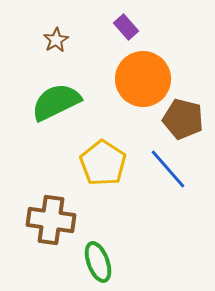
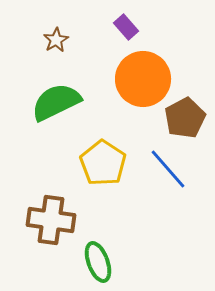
brown pentagon: moved 2 px right, 1 px up; rotated 30 degrees clockwise
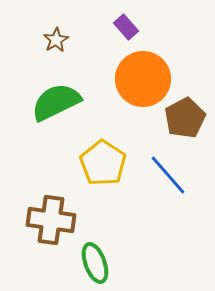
blue line: moved 6 px down
green ellipse: moved 3 px left, 1 px down
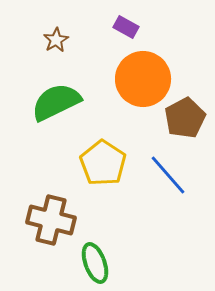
purple rectangle: rotated 20 degrees counterclockwise
brown cross: rotated 6 degrees clockwise
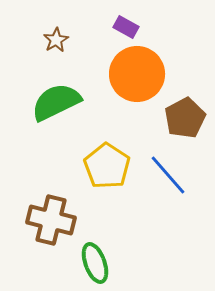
orange circle: moved 6 px left, 5 px up
yellow pentagon: moved 4 px right, 3 px down
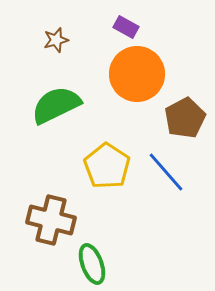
brown star: rotated 15 degrees clockwise
green semicircle: moved 3 px down
blue line: moved 2 px left, 3 px up
green ellipse: moved 3 px left, 1 px down
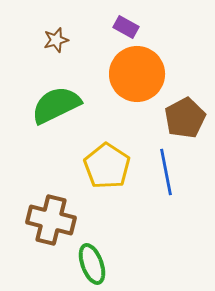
blue line: rotated 30 degrees clockwise
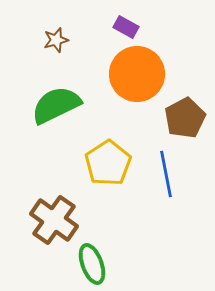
yellow pentagon: moved 1 px right, 3 px up; rotated 6 degrees clockwise
blue line: moved 2 px down
brown cross: moved 3 px right; rotated 21 degrees clockwise
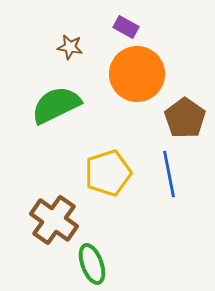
brown star: moved 14 px right, 7 px down; rotated 25 degrees clockwise
brown pentagon: rotated 9 degrees counterclockwise
yellow pentagon: moved 10 px down; rotated 15 degrees clockwise
blue line: moved 3 px right
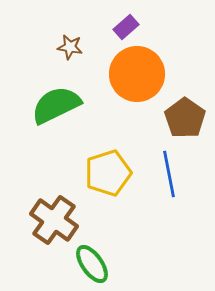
purple rectangle: rotated 70 degrees counterclockwise
green ellipse: rotated 15 degrees counterclockwise
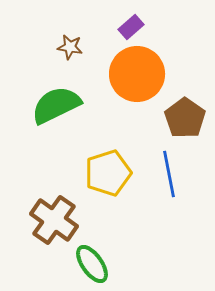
purple rectangle: moved 5 px right
